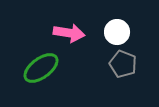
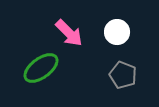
pink arrow: rotated 36 degrees clockwise
gray pentagon: moved 11 px down
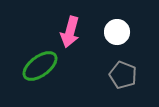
pink arrow: moved 1 px right, 1 px up; rotated 60 degrees clockwise
green ellipse: moved 1 px left, 2 px up
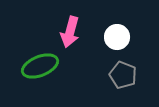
white circle: moved 5 px down
green ellipse: rotated 15 degrees clockwise
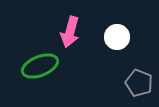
gray pentagon: moved 16 px right, 8 px down
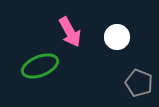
pink arrow: rotated 44 degrees counterclockwise
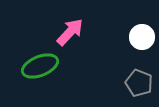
pink arrow: rotated 108 degrees counterclockwise
white circle: moved 25 px right
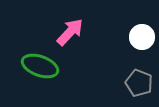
green ellipse: rotated 42 degrees clockwise
